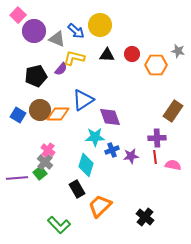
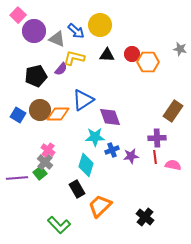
gray star: moved 2 px right, 2 px up
orange hexagon: moved 8 px left, 3 px up
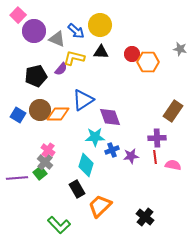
black triangle: moved 6 px left, 3 px up
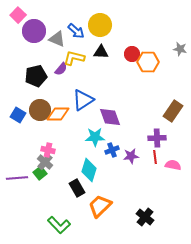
pink cross: rotated 24 degrees counterclockwise
cyan diamond: moved 3 px right, 5 px down
black rectangle: moved 1 px up
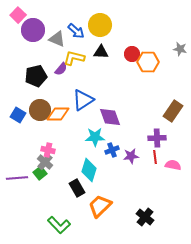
purple circle: moved 1 px left, 1 px up
